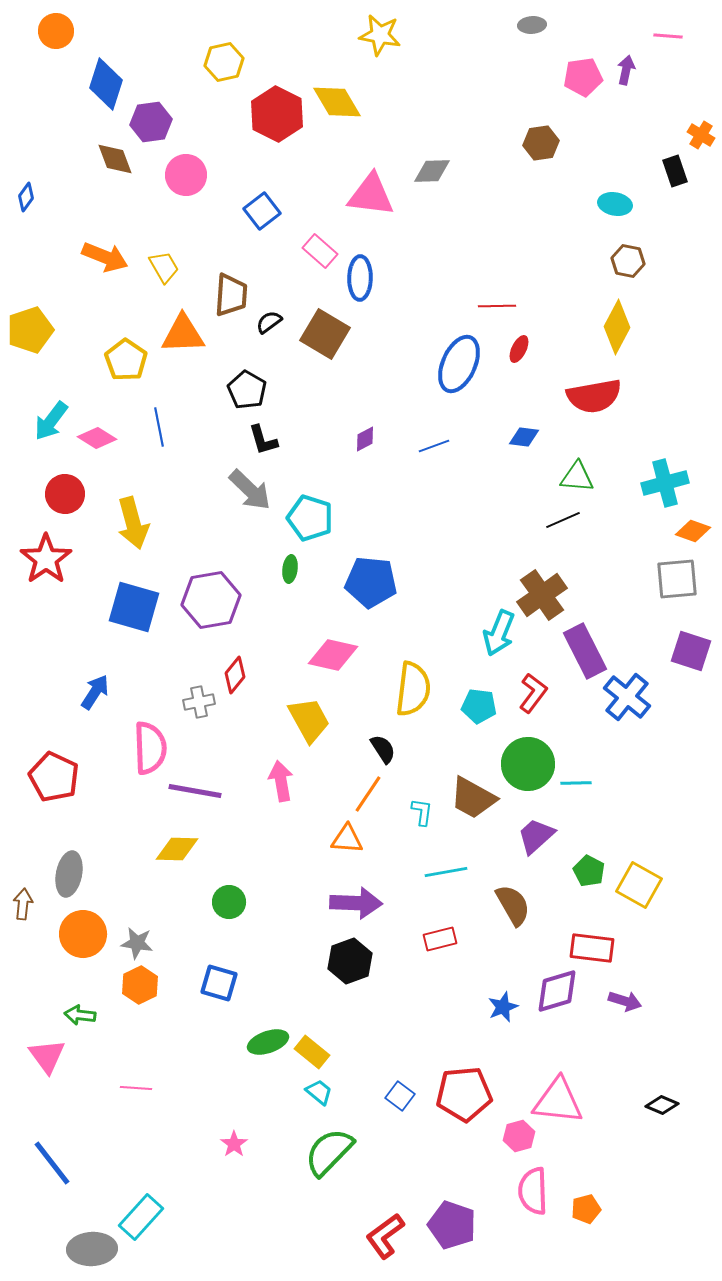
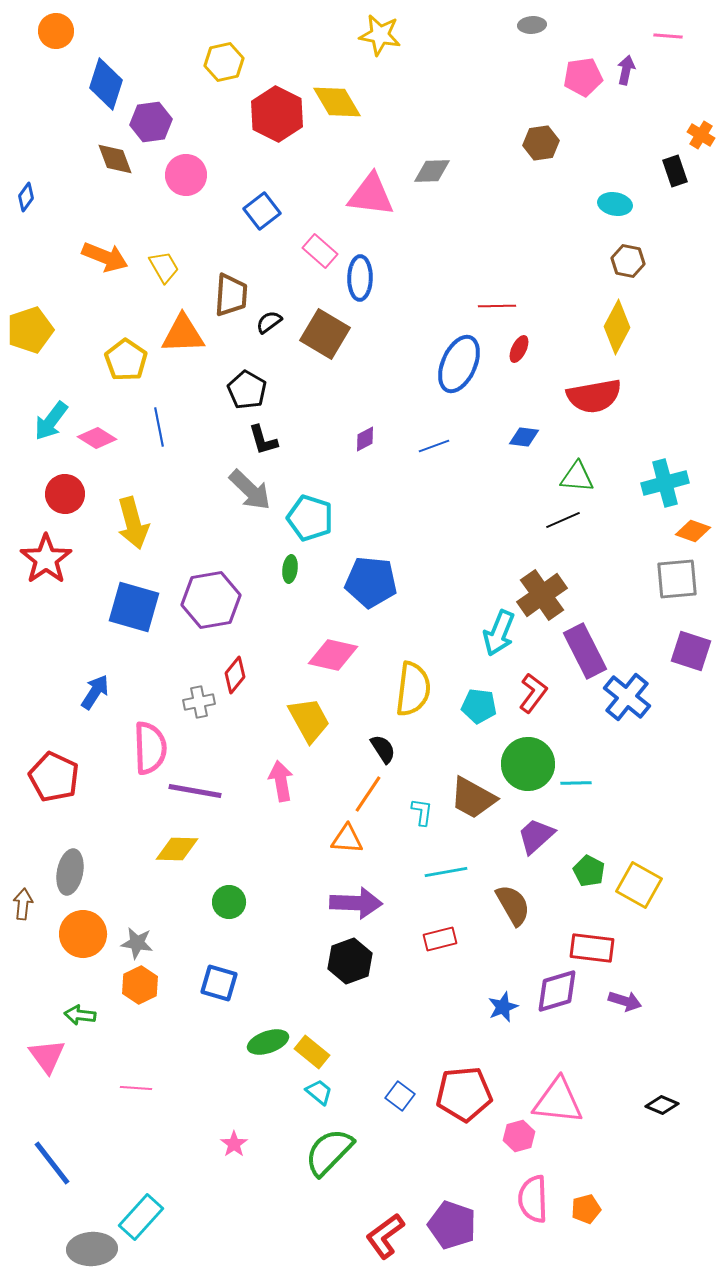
gray ellipse at (69, 874): moved 1 px right, 2 px up
pink semicircle at (533, 1191): moved 8 px down
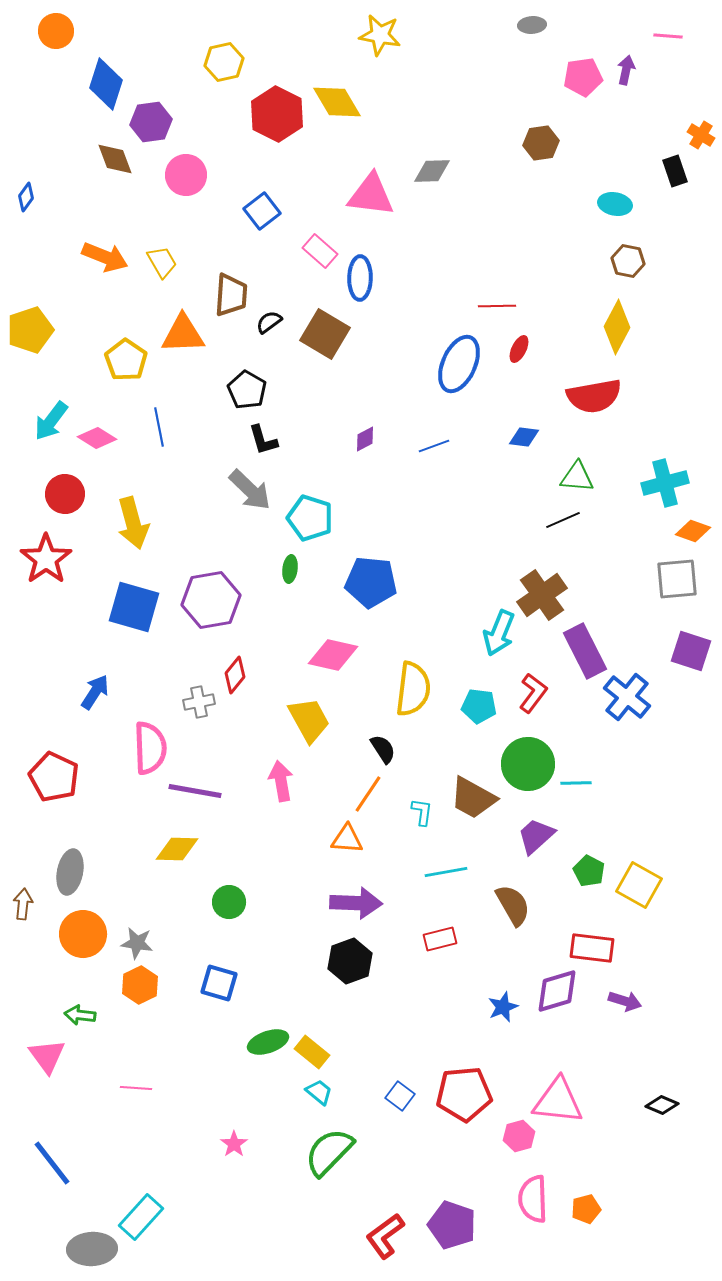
yellow trapezoid at (164, 267): moved 2 px left, 5 px up
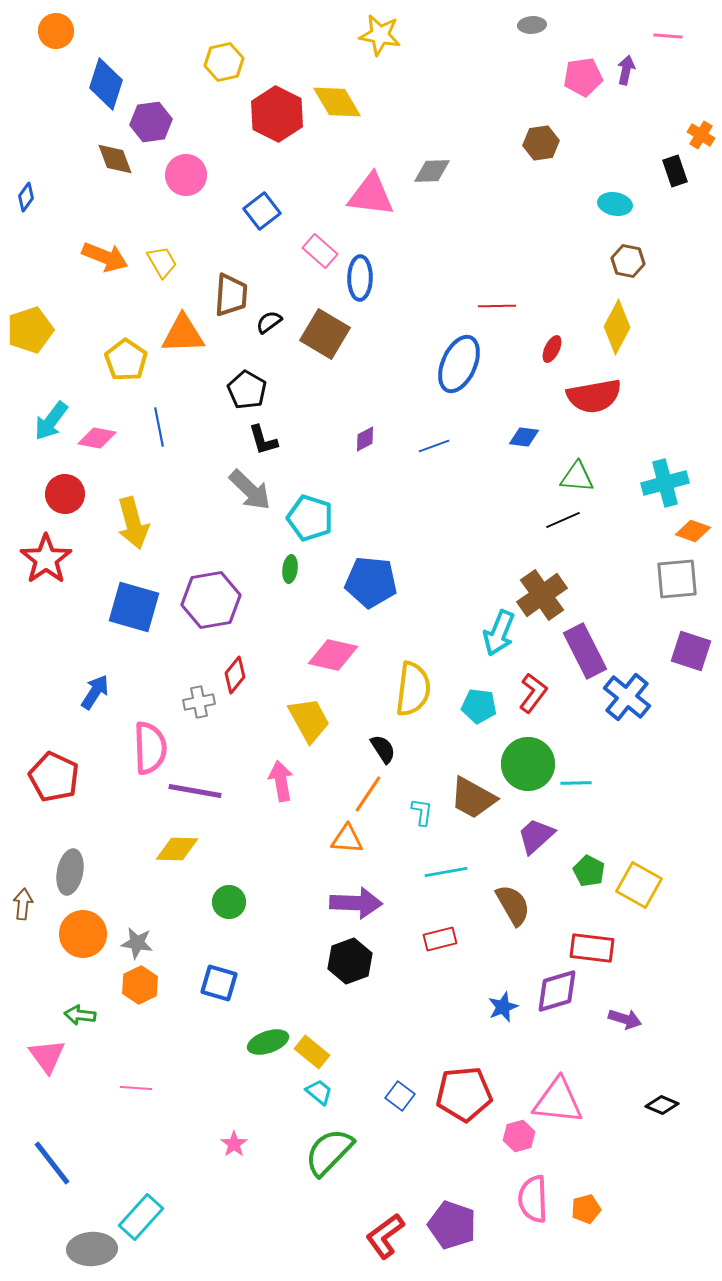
red ellipse at (519, 349): moved 33 px right
pink diamond at (97, 438): rotated 21 degrees counterclockwise
purple arrow at (625, 1001): moved 18 px down
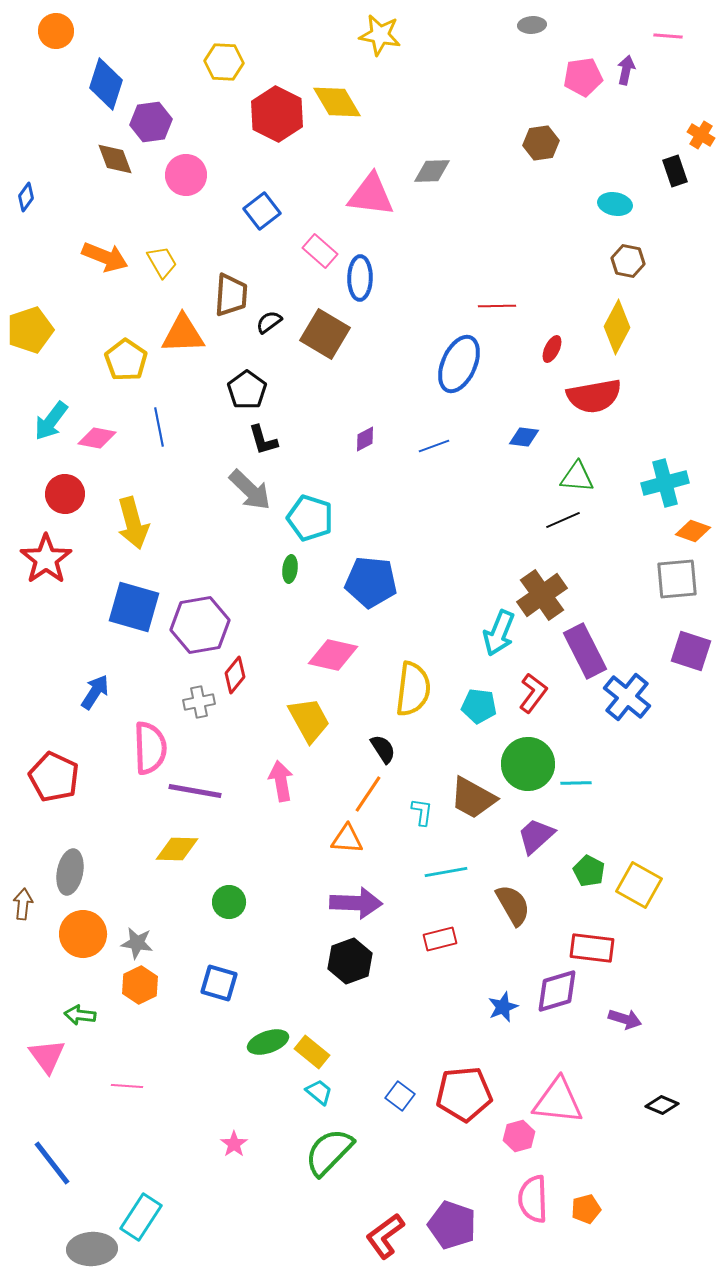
yellow hexagon at (224, 62): rotated 15 degrees clockwise
black pentagon at (247, 390): rotated 6 degrees clockwise
purple hexagon at (211, 600): moved 11 px left, 25 px down
pink line at (136, 1088): moved 9 px left, 2 px up
cyan rectangle at (141, 1217): rotated 9 degrees counterclockwise
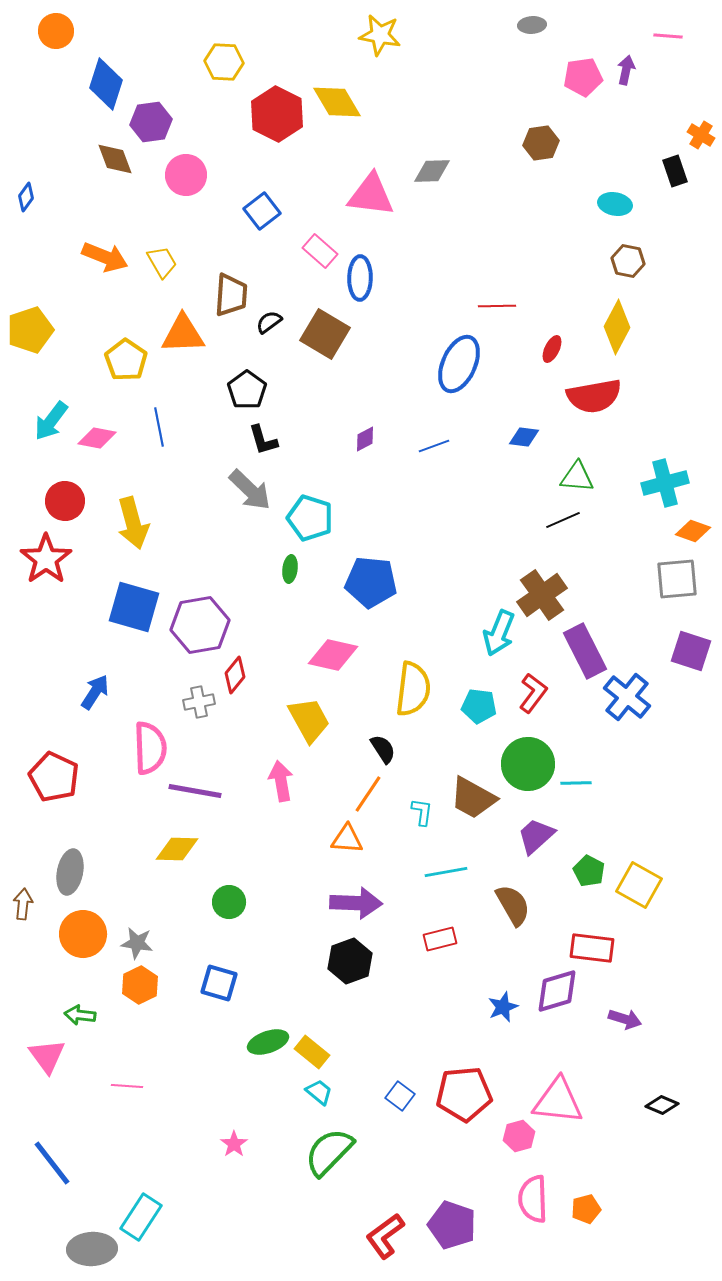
red circle at (65, 494): moved 7 px down
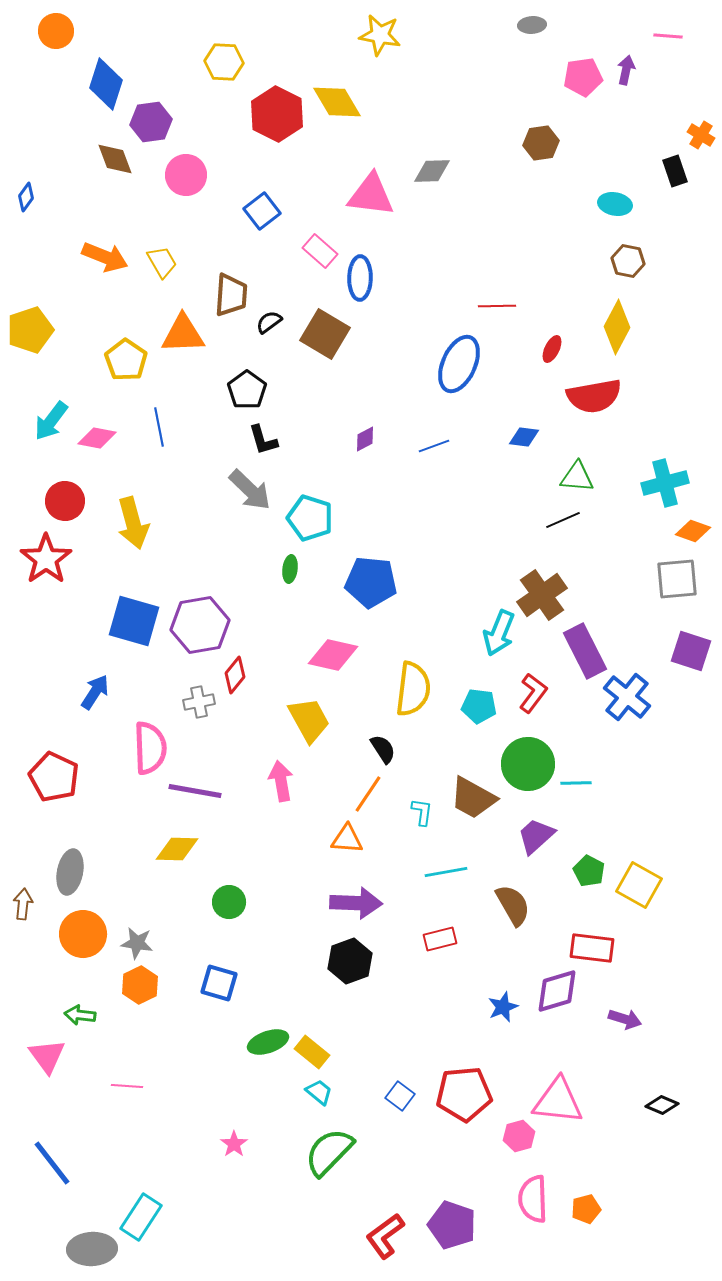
blue square at (134, 607): moved 14 px down
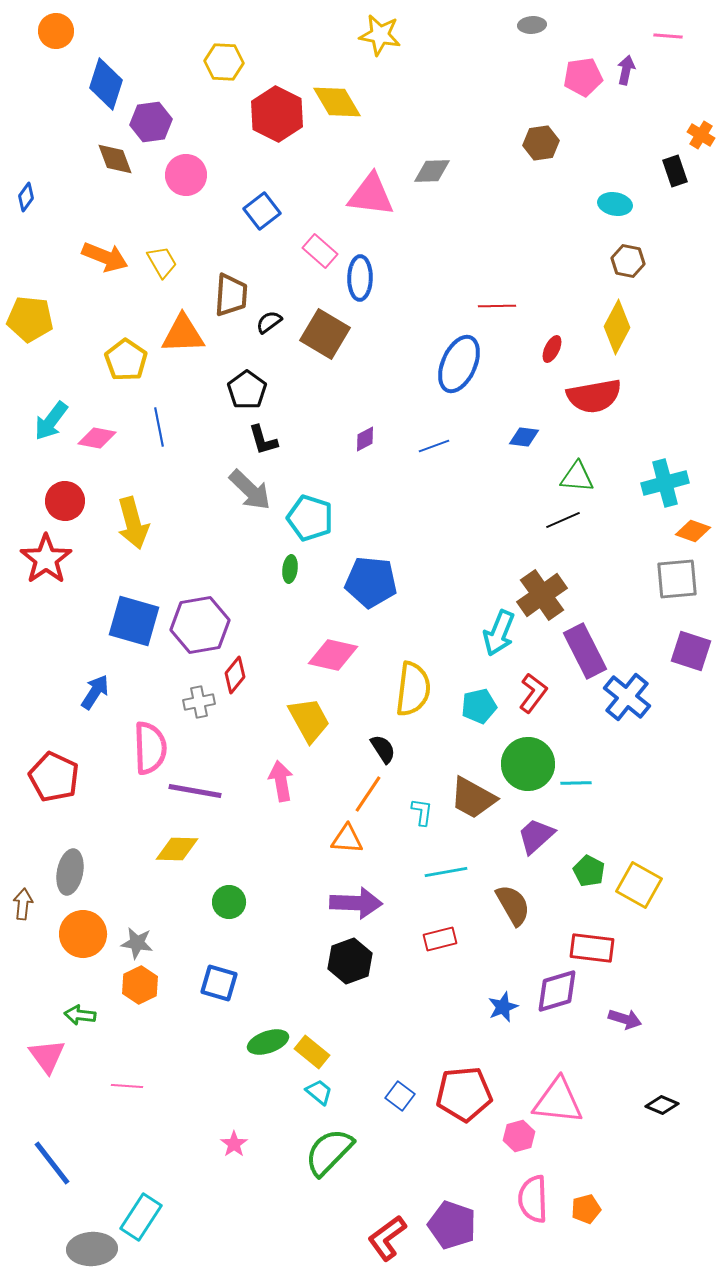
yellow pentagon at (30, 330): moved 11 px up; rotated 24 degrees clockwise
cyan pentagon at (479, 706): rotated 20 degrees counterclockwise
red L-shape at (385, 1236): moved 2 px right, 2 px down
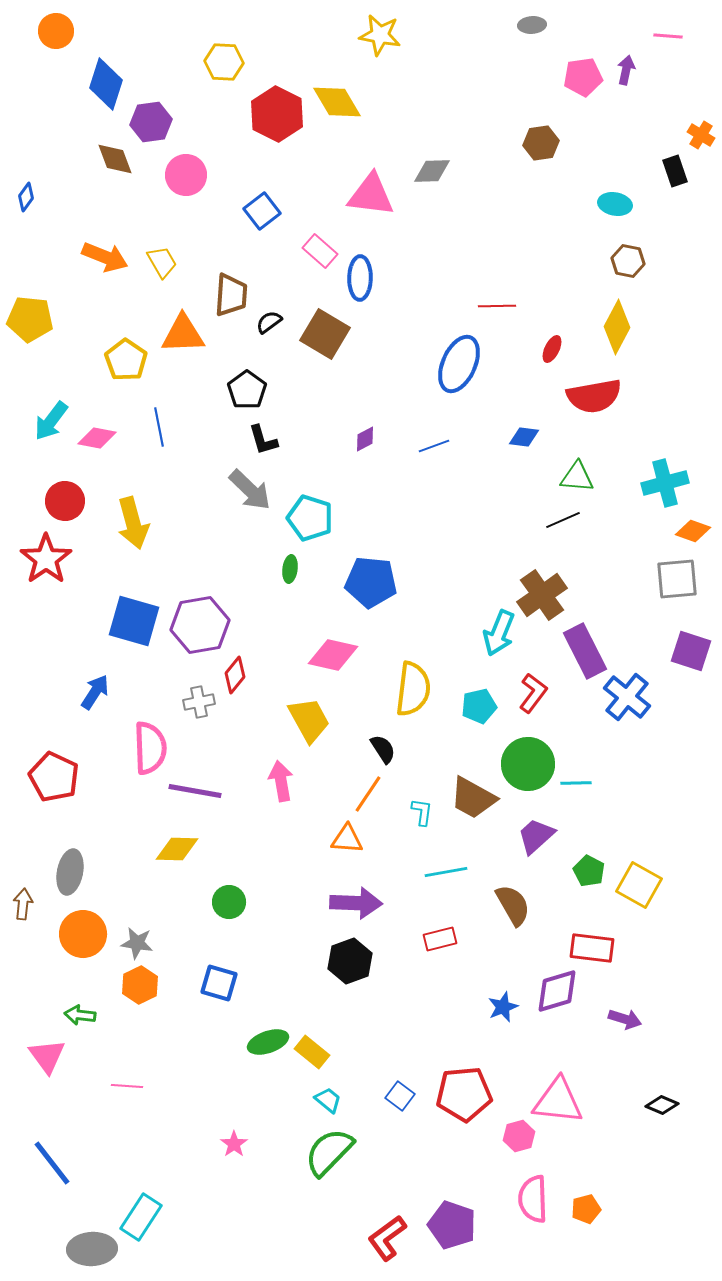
cyan trapezoid at (319, 1092): moved 9 px right, 8 px down
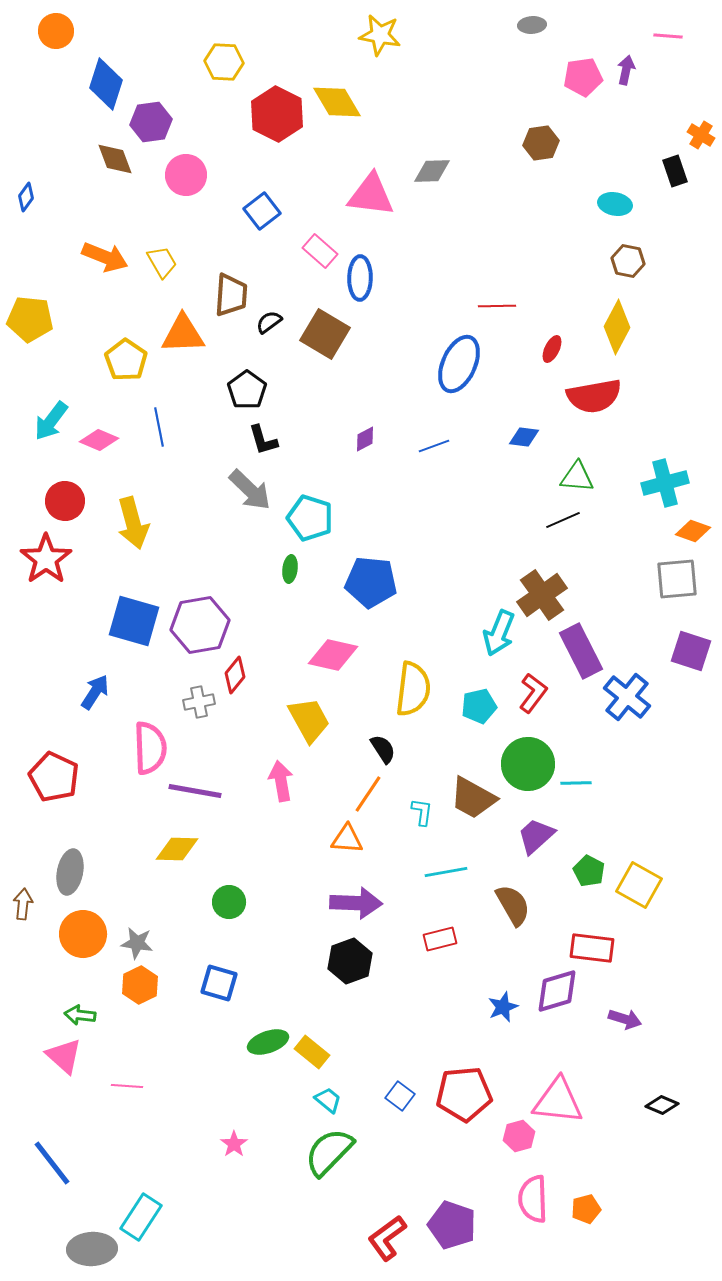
pink diamond at (97, 438): moved 2 px right, 2 px down; rotated 12 degrees clockwise
purple rectangle at (585, 651): moved 4 px left
pink triangle at (47, 1056): moved 17 px right; rotated 12 degrees counterclockwise
